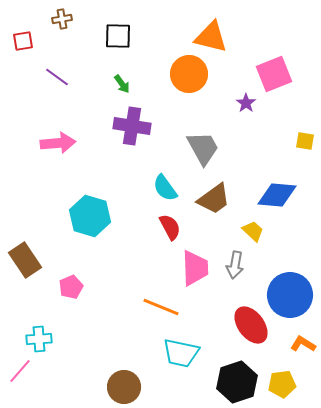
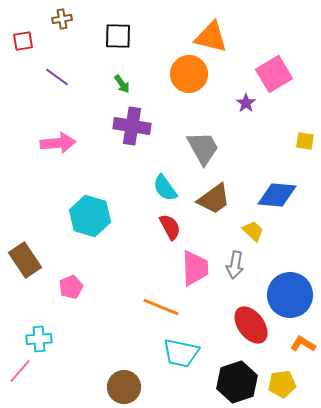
pink square: rotated 9 degrees counterclockwise
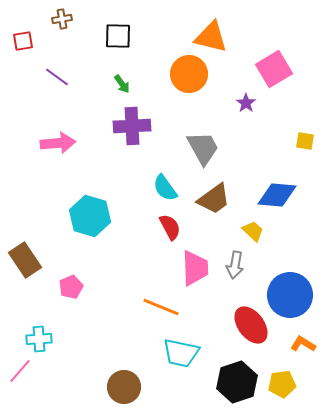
pink square: moved 5 px up
purple cross: rotated 12 degrees counterclockwise
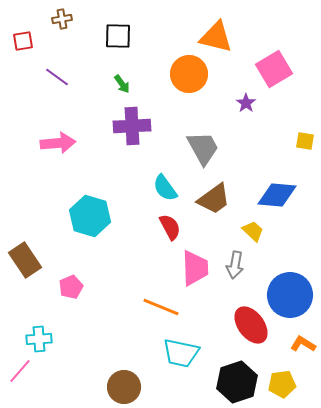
orange triangle: moved 5 px right
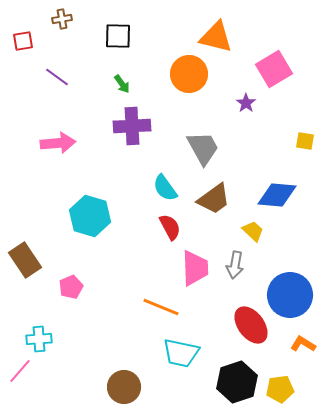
yellow pentagon: moved 2 px left, 5 px down
